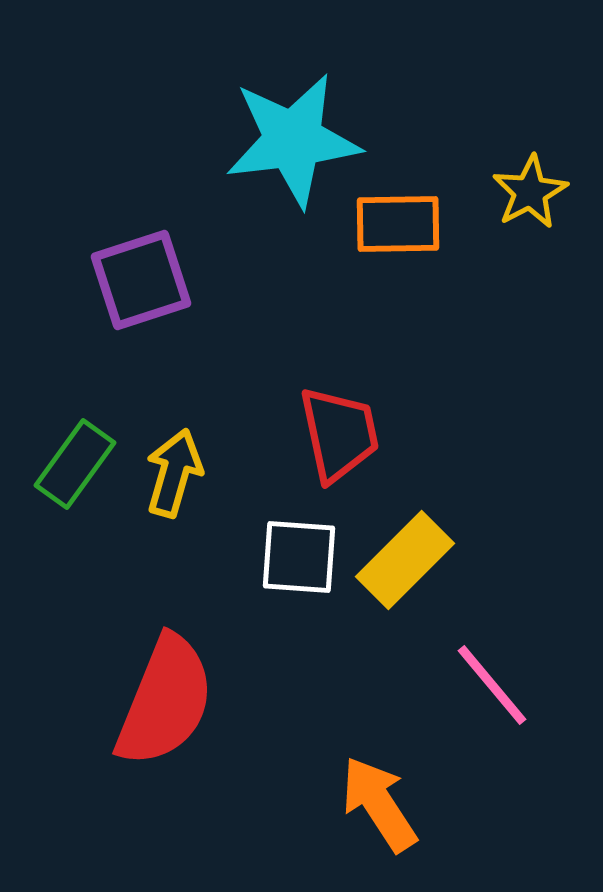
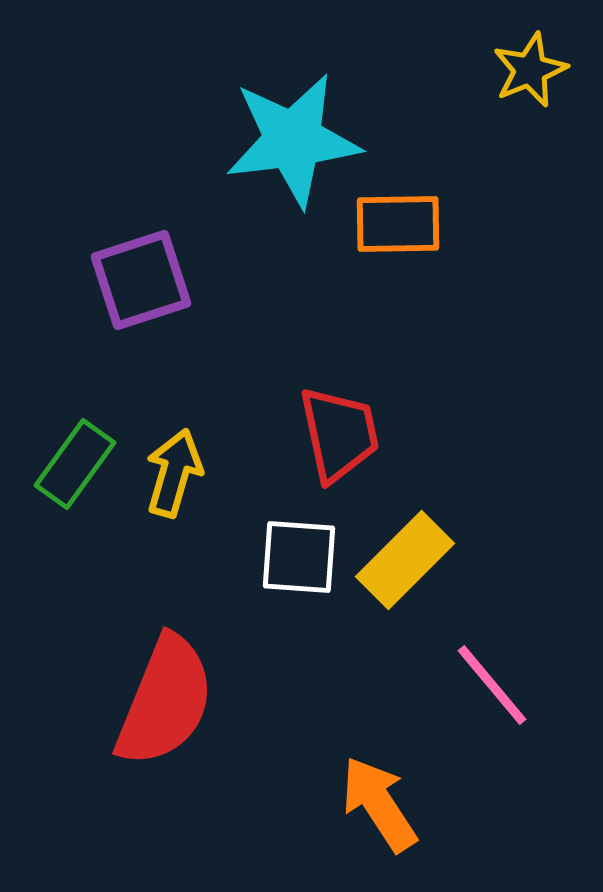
yellow star: moved 122 px up; rotated 6 degrees clockwise
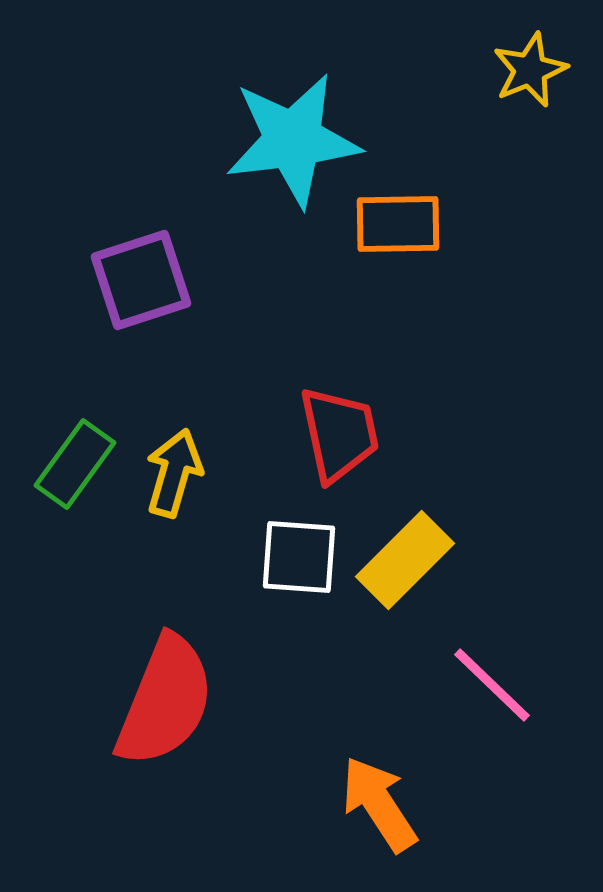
pink line: rotated 6 degrees counterclockwise
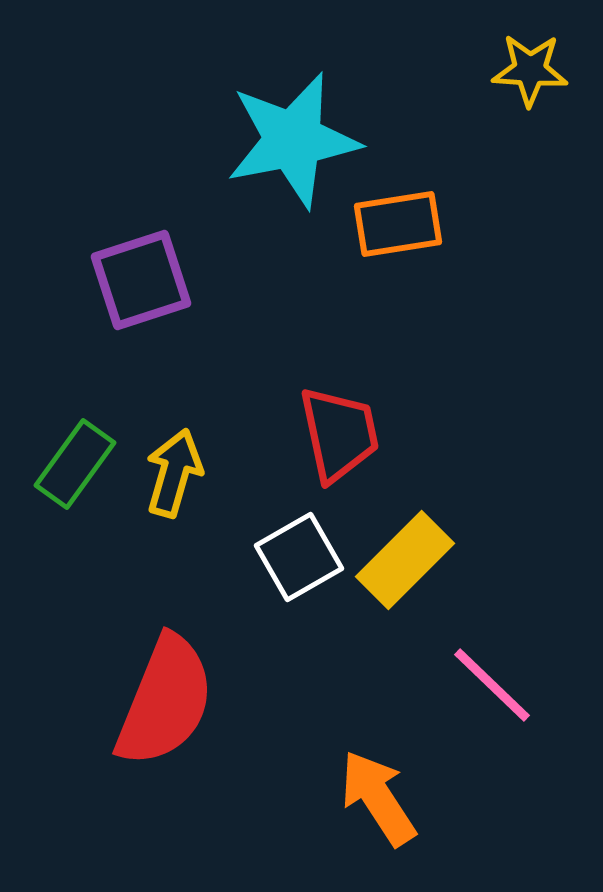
yellow star: rotated 26 degrees clockwise
cyan star: rotated 4 degrees counterclockwise
orange rectangle: rotated 8 degrees counterclockwise
white square: rotated 34 degrees counterclockwise
orange arrow: moved 1 px left, 6 px up
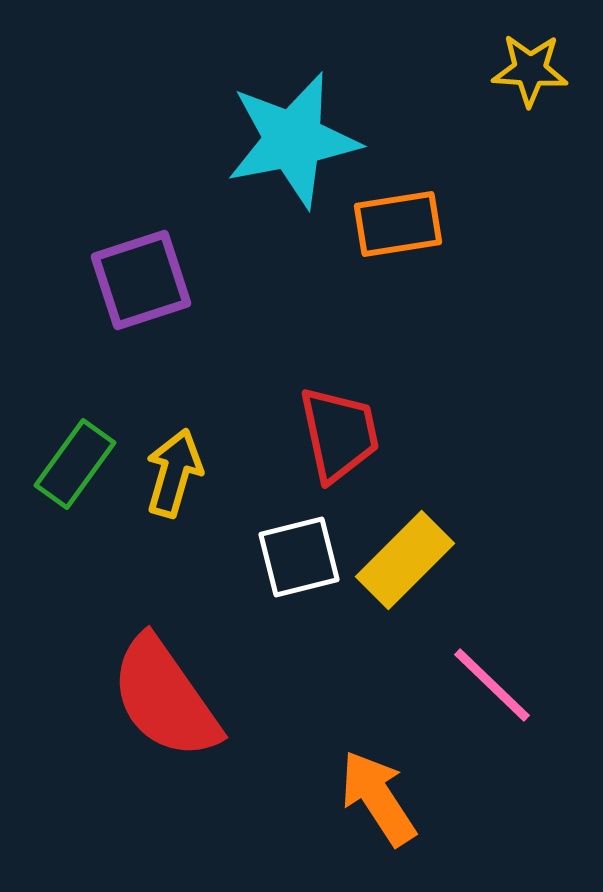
white square: rotated 16 degrees clockwise
red semicircle: moved 3 px up; rotated 123 degrees clockwise
